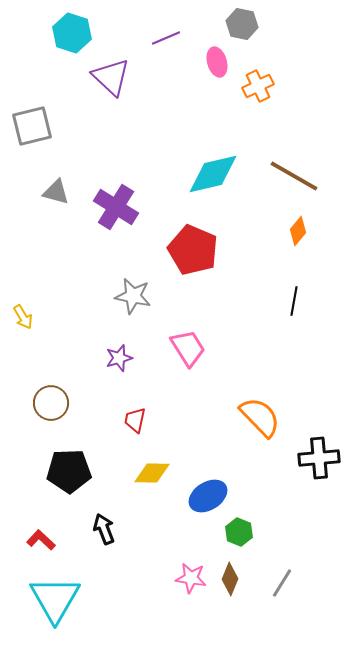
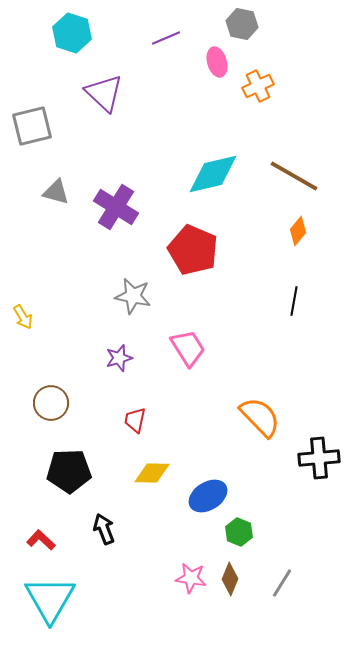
purple triangle: moved 7 px left, 16 px down
cyan triangle: moved 5 px left
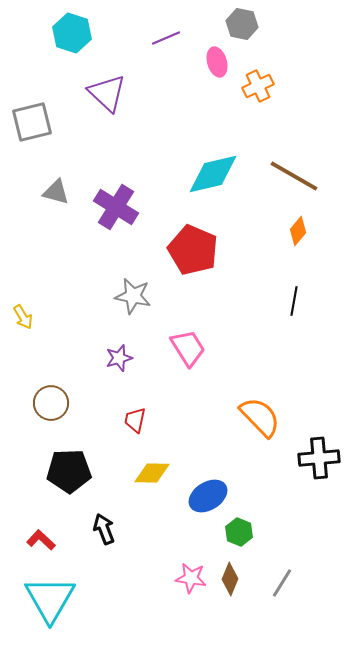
purple triangle: moved 3 px right
gray square: moved 4 px up
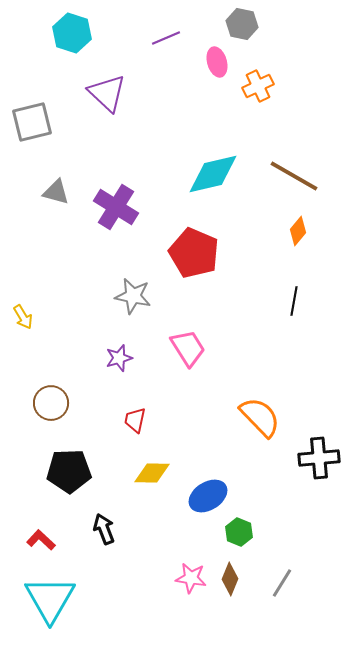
red pentagon: moved 1 px right, 3 px down
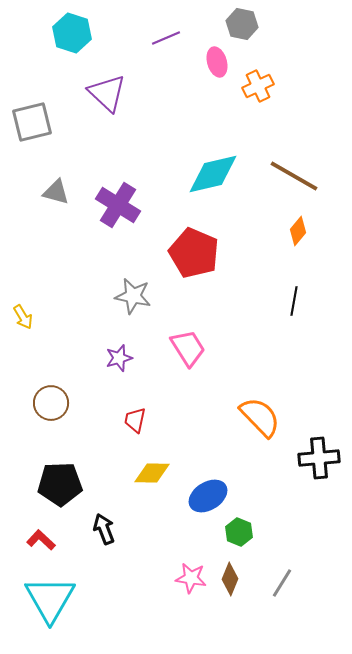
purple cross: moved 2 px right, 2 px up
black pentagon: moved 9 px left, 13 px down
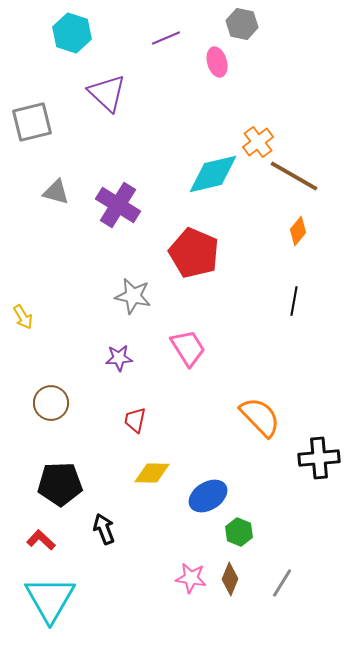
orange cross: moved 56 px down; rotated 12 degrees counterclockwise
purple star: rotated 12 degrees clockwise
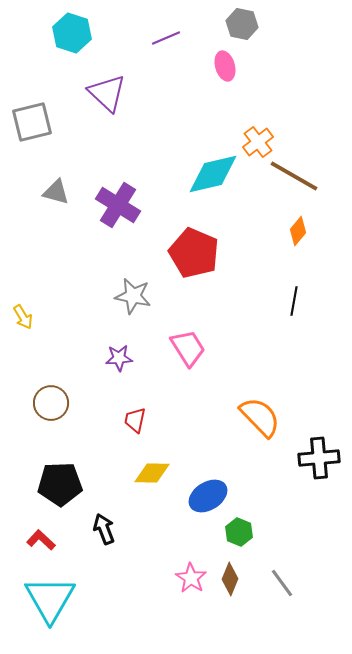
pink ellipse: moved 8 px right, 4 px down
pink star: rotated 24 degrees clockwise
gray line: rotated 68 degrees counterclockwise
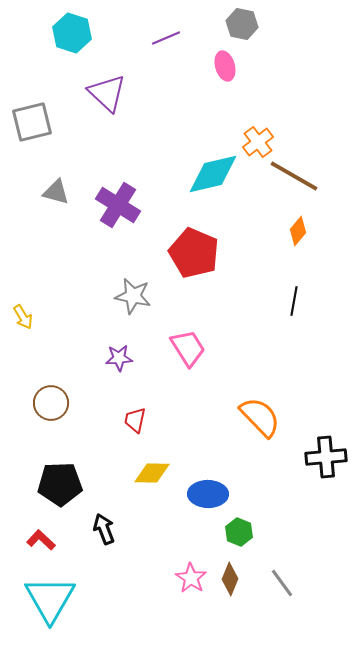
black cross: moved 7 px right, 1 px up
blue ellipse: moved 2 px up; rotated 33 degrees clockwise
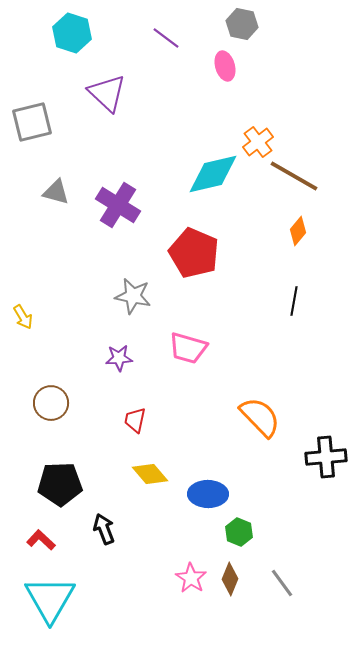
purple line: rotated 60 degrees clockwise
pink trapezoid: rotated 138 degrees clockwise
yellow diamond: moved 2 px left, 1 px down; rotated 48 degrees clockwise
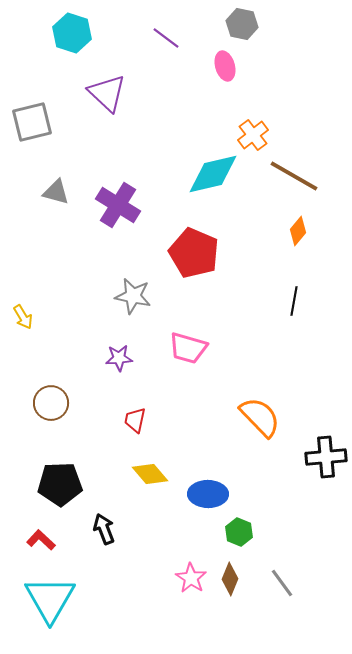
orange cross: moved 5 px left, 7 px up
